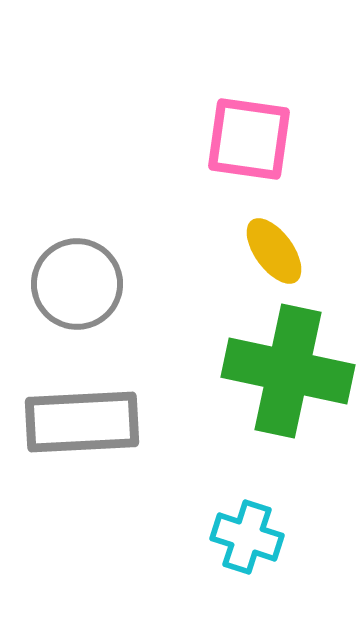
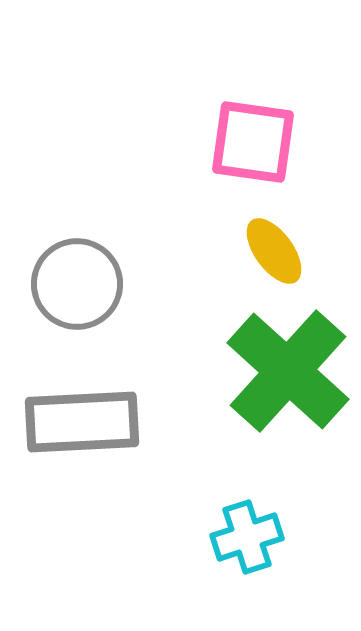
pink square: moved 4 px right, 3 px down
green cross: rotated 30 degrees clockwise
cyan cross: rotated 36 degrees counterclockwise
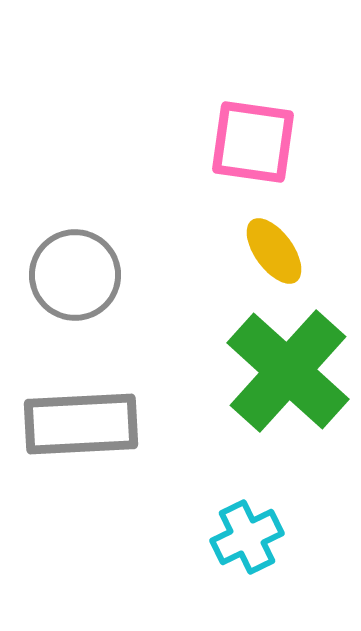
gray circle: moved 2 px left, 9 px up
gray rectangle: moved 1 px left, 2 px down
cyan cross: rotated 8 degrees counterclockwise
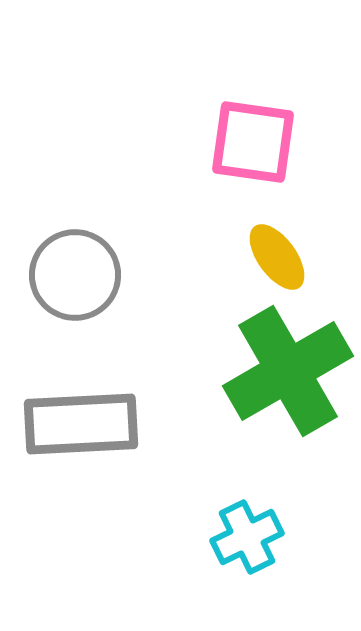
yellow ellipse: moved 3 px right, 6 px down
green cross: rotated 18 degrees clockwise
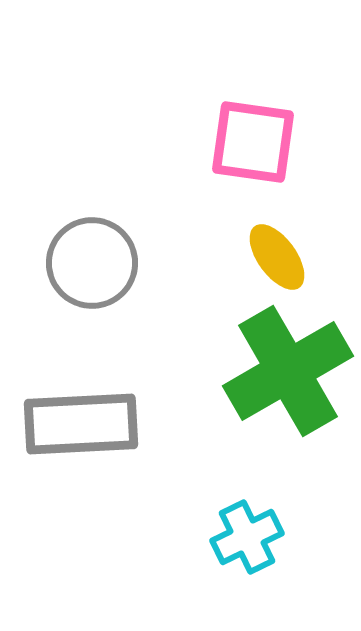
gray circle: moved 17 px right, 12 px up
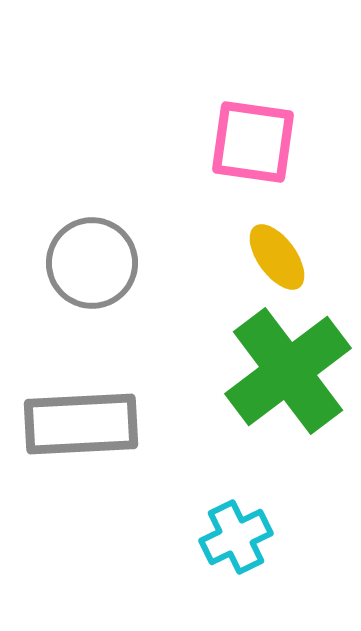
green cross: rotated 7 degrees counterclockwise
cyan cross: moved 11 px left
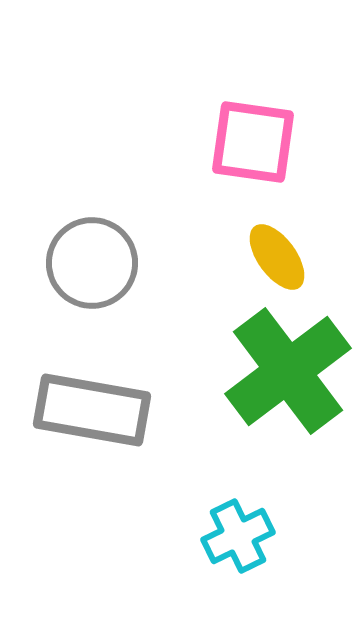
gray rectangle: moved 11 px right, 14 px up; rotated 13 degrees clockwise
cyan cross: moved 2 px right, 1 px up
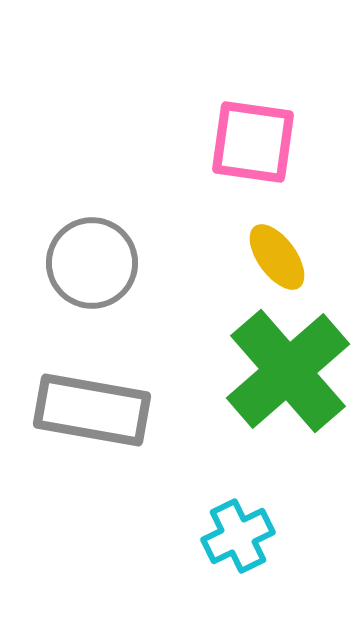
green cross: rotated 4 degrees counterclockwise
